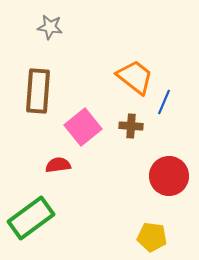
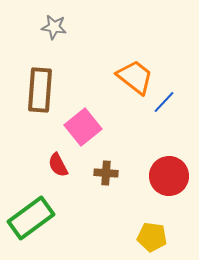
gray star: moved 4 px right
brown rectangle: moved 2 px right, 1 px up
blue line: rotated 20 degrees clockwise
brown cross: moved 25 px left, 47 px down
red semicircle: rotated 110 degrees counterclockwise
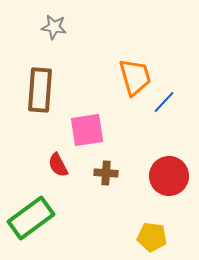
orange trapezoid: rotated 36 degrees clockwise
pink square: moved 4 px right, 3 px down; rotated 30 degrees clockwise
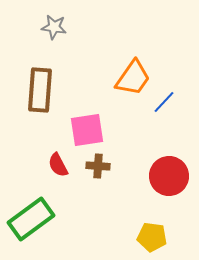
orange trapezoid: moved 2 px left, 1 px down; rotated 51 degrees clockwise
brown cross: moved 8 px left, 7 px up
green rectangle: moved 1 px down
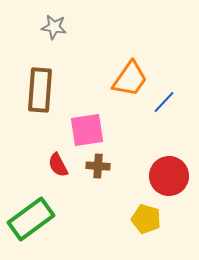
orange trapezoid: moved 3 px left, 1 px down
yellow pentagon: moved 6 px left, 18 px up; rotated 8 degrees clockwise
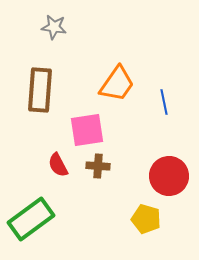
orange trapezoid: moved 13 px left, 5 px down
blue line: rotated 55 degrees counterclockwise
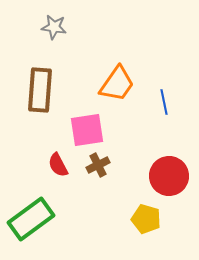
brown cross: moved 1 px up; rotated 30 degrees counterclockwise
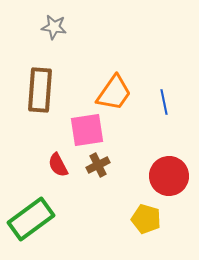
orange trapezoid: moved 3 px left, 9 px down
